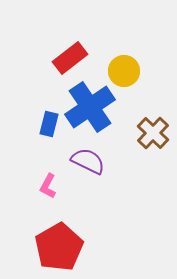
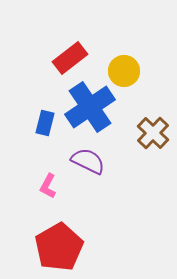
blue rectangle: moved 4 px left, 1 px up
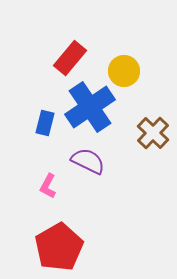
red rectangle: rotated 12 degrees counterclockwise
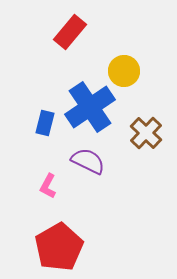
red rectangle: moved 26 px up
brown cross: moved 7 px left
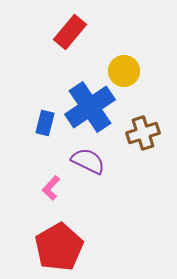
brown cross: moved 3 px left; rotated 28 degrees clockwise
pink L-shape: moved 3 px right, 2 px down; rotated 15 degrees clockwise
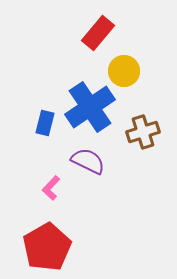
red rectangle: moved 28 px right, 1 px down
brown cross: moved 1 px up
red pentagon: moved 12 px left
